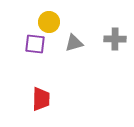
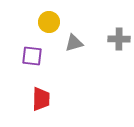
gray cross: moved 4 px right
purple square: moved 3 px left, 12 px down
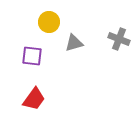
gray cross: rotated 20 degrees clockwise
red trapezoid: moved 7 px left; rotated 35 degrees clockwise
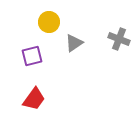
gray triangle: rotated 18 degrees counterclockwise
purple square: rotated 20 degrees counterclockwise
